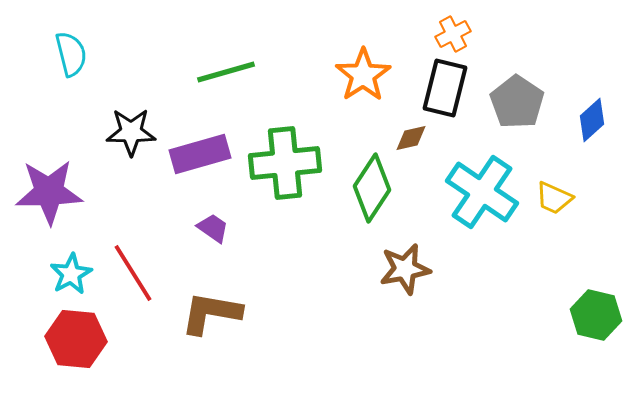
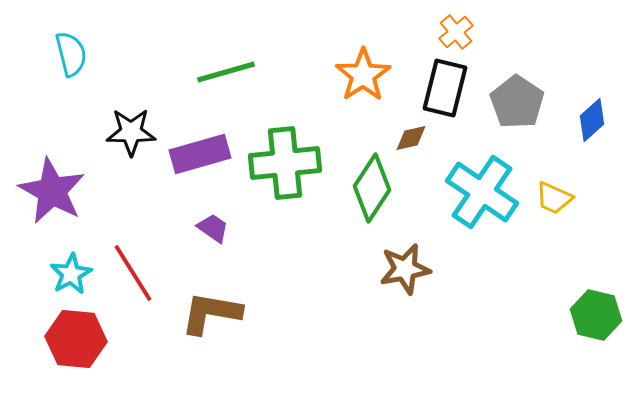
orange cross: moved 3 px right, 2 px up; rotated 12 degrees counterclockwise
purple star: moved 3 px right, 1 px up; rotated 30 degrees clockwise
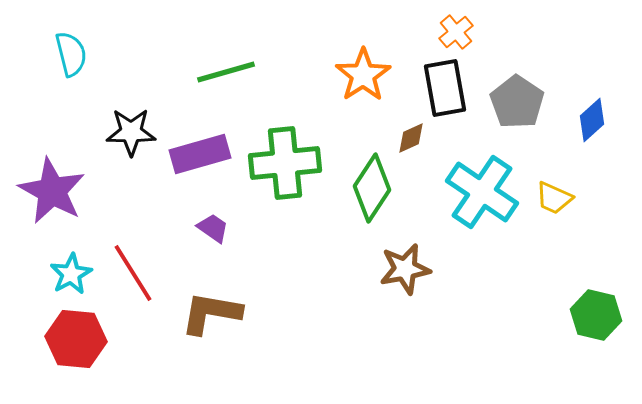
black rectangle: rotated 24 degrees counterclockwise
brown diamond: rotated 12 degrees counterclockwise
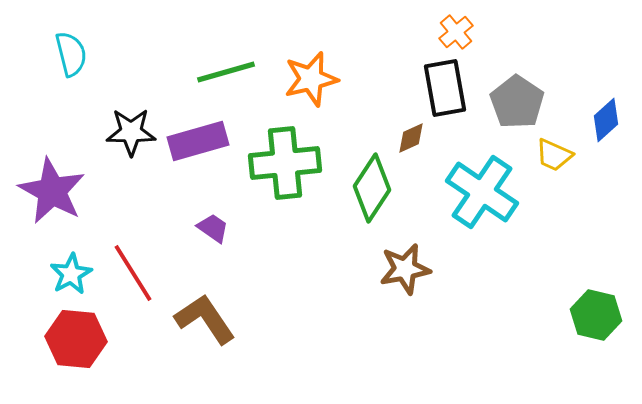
orange star: moved 52 px left, 4 px down; rotated 20 degrees clockwise
blue diamond: moved 14 px right
purple rectangle: moved 2 px left, 13 px up
yellow trapezoid: moved 43 px up
brown L-shape: moved 6 px left, 6 px down; rotated 46 degrees clockwise
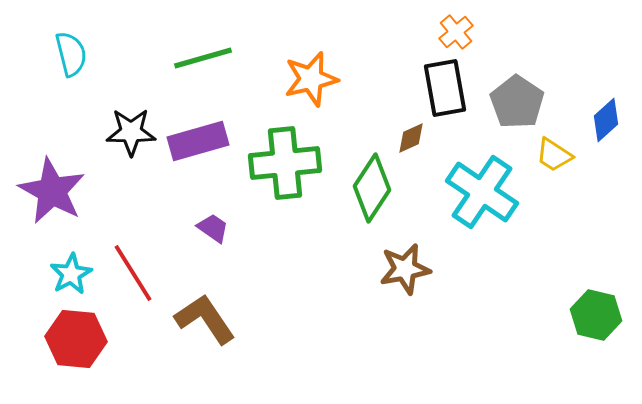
green line: moved 23 px left, 14 px up
yellow trapezoid: rotated 9 degrees clockwise
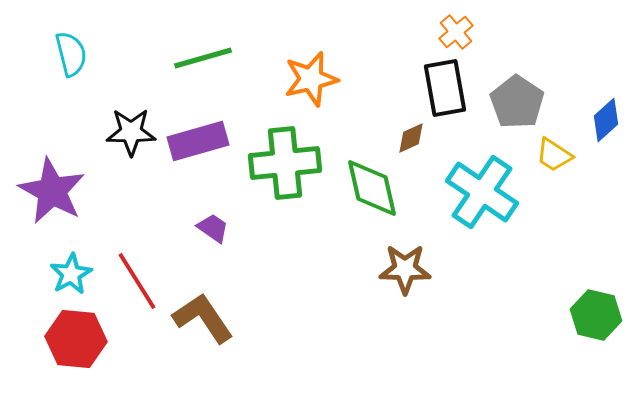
green diamond: rotated 46 degrees counterclockwise
brown star: rotated 12 degrees clockwise
red line: moved 4 px right, 8 px down
brown L-shape: moved 2 px left, 1 px up
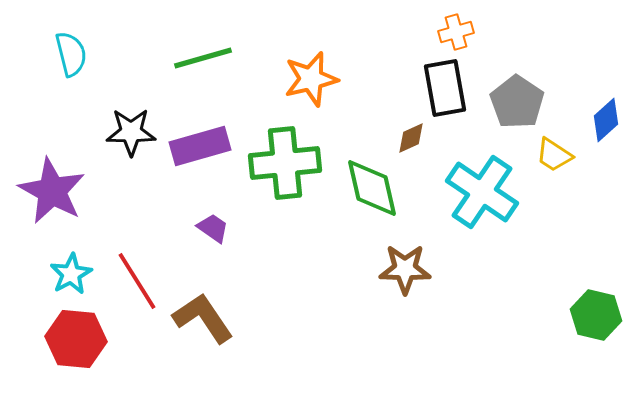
orange cross: rotated 24 degrees clockwise
purple rectangle: moved 2 px right, 5 px down
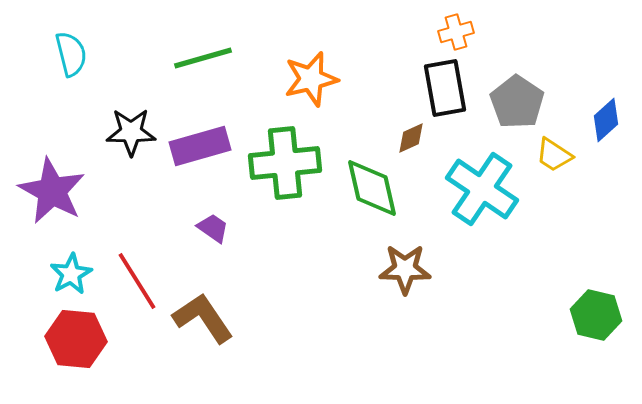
cyan cross: moved 3 px up
